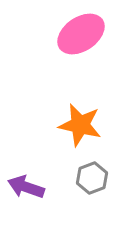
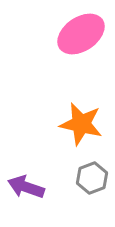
orange star: moved 1 px right, 1 px up
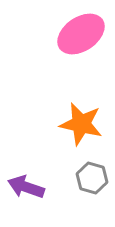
gray hexagon: rotated 24 degrees counterclockwise
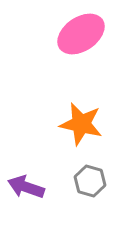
gray hexagon: moved 2 px left, 3 px down
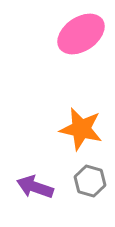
orange star: moved 5 px down
purple arrow: moved 9 px right
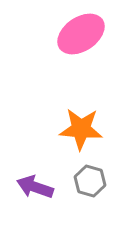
orange star: rotated 9 degrees counterclockwise
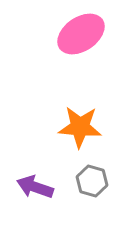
orange star: moved 1 px left, 2 px up
gray hexagon: moved 2 px right
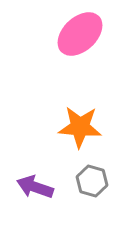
pink ellipse: moved 1 px left; rotated 9 degrees counterclockwise
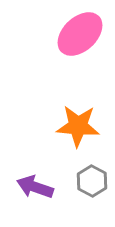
orange star: moved 2 px left, 1 px up
gray hexagon: rotated 12 degrees clockwise
